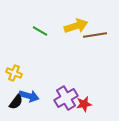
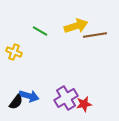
yellow cross: moved 21 px up
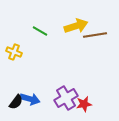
blue arrow: moved 1 px right, 3 px down
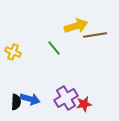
green line: moved 14 px right, 17 px down; rotated 21 degrees clockwise
yellow cross: moved 1 px left
black semicircle: rotated 35 degrees counterclockwise
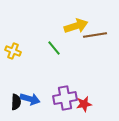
yellow cross: moved 1 px up
purple cross: moved 1 px left; rotated 20 degrees clockwise
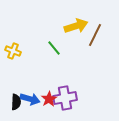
brown line: rotated 55 degrees counterclockwise
red star: moved 35 px left, 5 px up; rotated 21 degrees counterclockwise
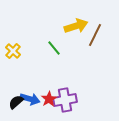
yellow cross: rotated 21 degrees clockwise
purple cross: moved 2 px down
black semicircle: rotated 133 degrees counterclockwise
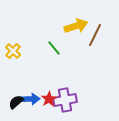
blue arrow: rotated 18 degrees counterclockwise
